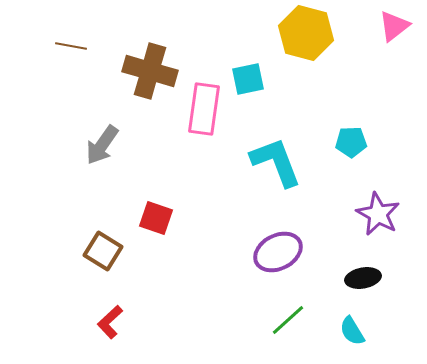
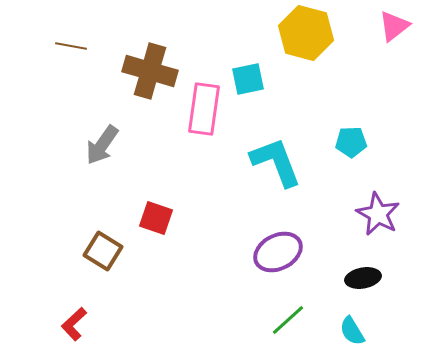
red L-shape: moved 36 px left, 2 px down
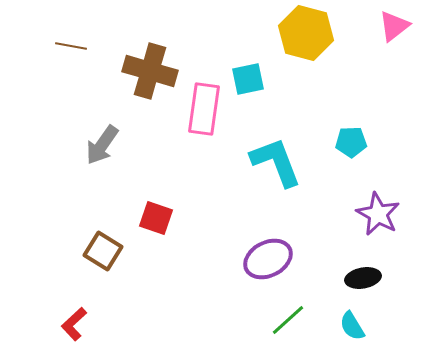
purple ellipse: moved 10 px left, 7 px down
cyan semicircle: moved 5 px up
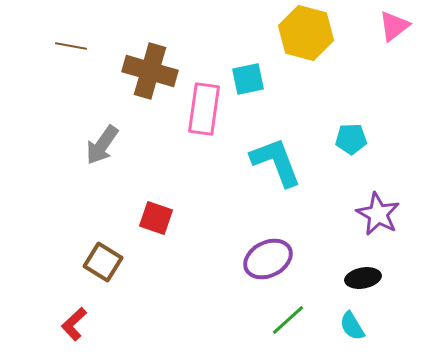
cyan pentagon: moved 3 px up
brown square: moved 11 px down
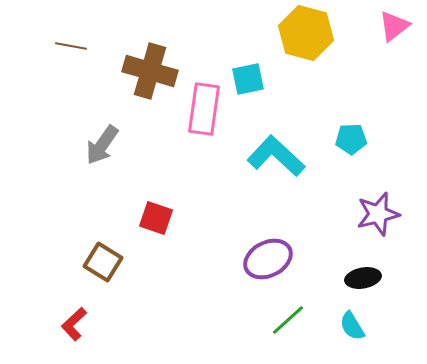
cyan L-shape: moved 6 px up; rotated 26 degrees counterclockwise
purple star: rotated 30 degrees clockwise
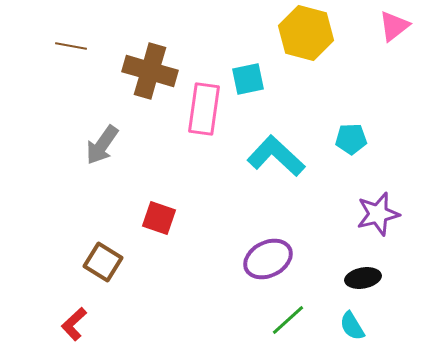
red square: moved 3 px right
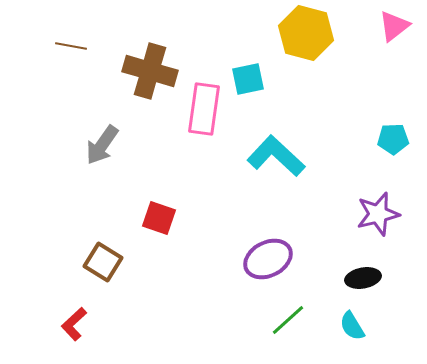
cyan pentagon: moved 42 px right
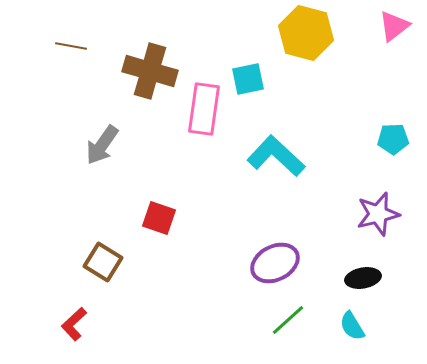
purple ellipse: moved 7 px right, 4 px down
